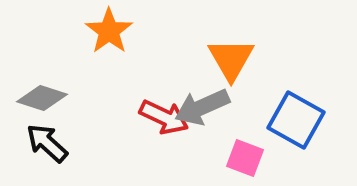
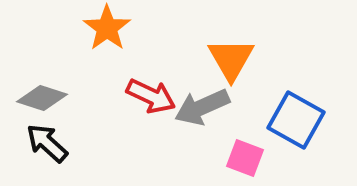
orange star: moved 2 px left, 3 px up
red arrow: moved 13 px left, 21 px up
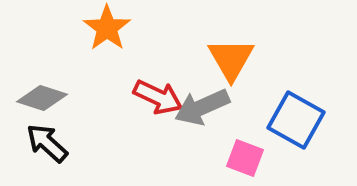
red arrow: moved 7 px right, 1 px down
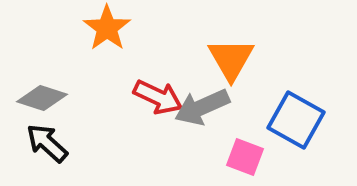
pink square: moved 1 px up
